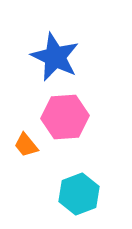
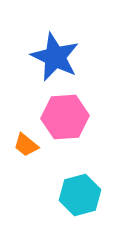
orange trapezoid: rotated 12 degrees counterclockwise
cyan hexagon: moved 1 px right, 1 px down; rotated 6 degrees clockwise
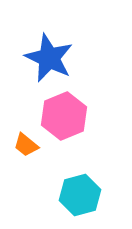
blue star: moved 6 px left, 1 px down
pink hexagon: moved 1 px left, 1 px up; rotated 18 degrees counterclockwise
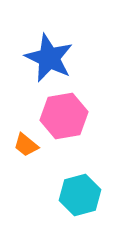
pink hexagon: rotated 12 degrees clockwise
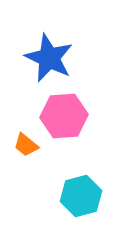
pink hexagon: rotated 6 degrees clockwise
cyan hexagon: moved 1 px right, 1 px down
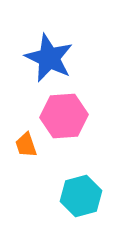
orange trapezoid: rotated 32 degrees clockwise
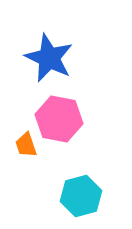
pink hexagon: moved 5 px left, 3 px down; rotated 15 degrees clockwise
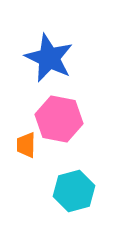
orange trapezoid: rotated 20 degrees clockwise
cyan hexagon: moved 7 px left, 5 px up
